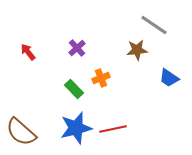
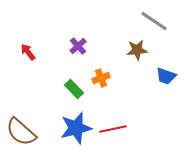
gray line: moved 4 px up
purple cross: moved 1 px right, 2 px up
blue trapezoid: moved 3 px left, 2 px up; rotated 15 degrees counterclockwise
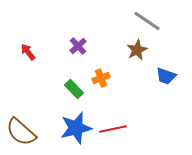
gray line: moved 7 px left
brown star: rotated 20 degrees counterclockwise
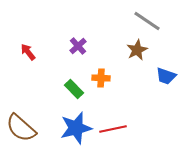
orange cross: rotated 24 degrees clockwise
brown semicircle: moved 4 px up
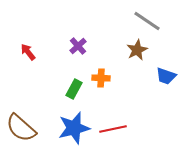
green rectangle: rotated 72 degrees clockwise
blue star: moved 2 px left
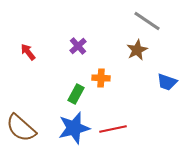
blue trapezoid: moved 1 px right, 6 px down
green rectangle: moved 2 px right, 5 px down
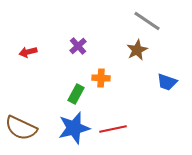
red arrow: rotated 66 degrees counterclockwise
brown semicircle: rotated 16 degrees counterclockwise
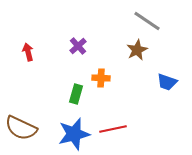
red arrow: rotated 90 degrees clockwise
green rectangle: rotated 12 degrees counterclockwise
blue star: moved 6 px down
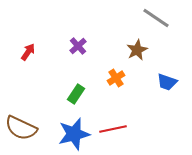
gray line: moved 9 px right, 3 px up
red arrow: rotated 48 degrees clockwise
orange cross: moved 15 px right; rotated 36 degrees counterclockwise
green rectangle: rotated 18 degrees clockwise
